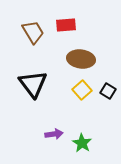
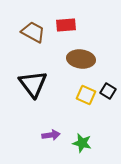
brown trapezoid: rotated 30 degrees counterclockwise
yellow square: moved 4 px right, 5 px down; rotated 24 degrees counterclockwise
purple arrow: moved 3 px left, 1 px down
green star: rotated 18 degrees counterclockwise
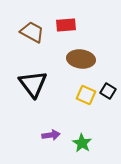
brown trapezoid: moved 1 px left
green star: rotated 18 degrees clockwise
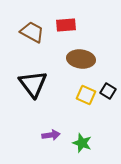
green star: rotated 12 degrees counterclockwise
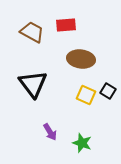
purple arrow: moved 1 px left, 3 px up; rotated 66 degrees clockwise
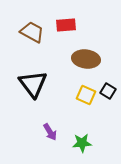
brown ellipse: moved 5 px right
green star: rotated 24 degrees counterclockwise
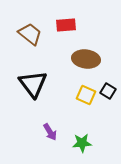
brown trapezoid: moved 2 px left, 2 px down; rotated 10 degrees clockwise
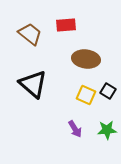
black triangle: rotated 12 degrees counterclockwise
purple arrow: moved 25 px right, 3 px up
green star: moved 25 px right, 13 px up
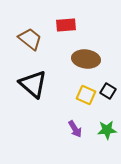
brown trapezoid: moved 5 px down
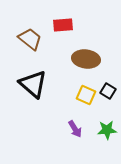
red rectangle: moved 3 px left
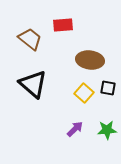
brown ellipse: moved 4 px right, 1 px down
black square: moved 3 px up; rotated 21 degrees counterclockwise
yellow square: moved 2 px left, 2 px up; rotated 18 degrees clockwise
purple arrow: rotated 102 degrees counterclockwise
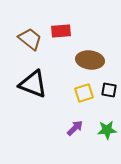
red rectangle: moved 2 px left, 6 px down
black triangle: rotated 20 degrees counterclockwise
black square: moved 1 px right, 2 px down
yellow square: rotated 30 degrees clockwise
purple arrow: moved 1 px up
